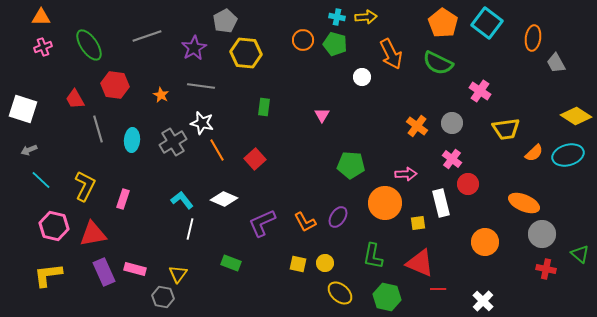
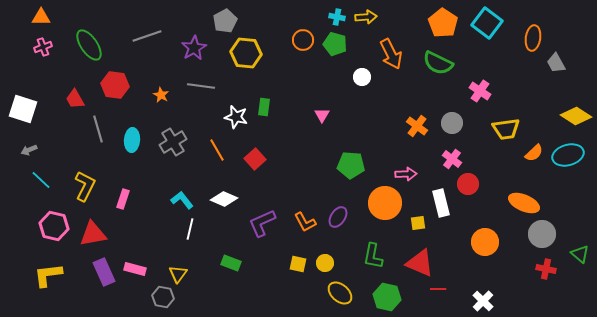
white star at (202, 123): moved 34 px right, 6 px up
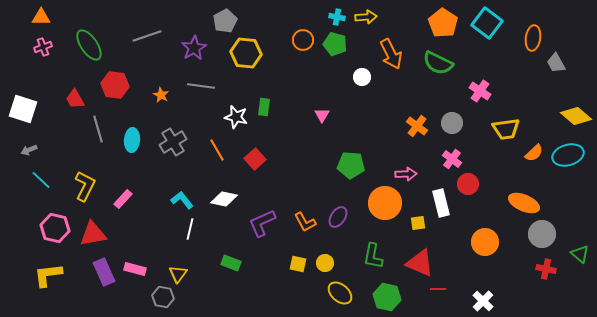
yellow diamond at (576, 116): rotated 8 degrees clockwise
pink rectangle at (123, 199): rotated 24 degrees clockwise
white diamond at (224, 199): rotated 12 degrees counterclockwise
pink hexagon at (54, 226): moved 1 px right, 2 px down
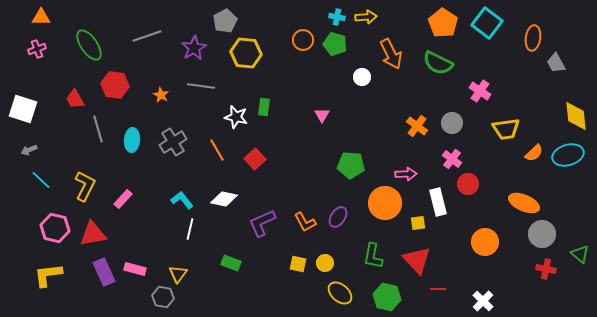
pink cross at (43, 47): moved 6 px left, 2 px down
yellow diamond at (576, 116): rotated 44 degrees clockwise
white rectangle at (441, 203): moved 3 px left, 1 px up
red triangle at (420, 263): moved 3 px left, 3 px up; rotated 24 degrees clockwise
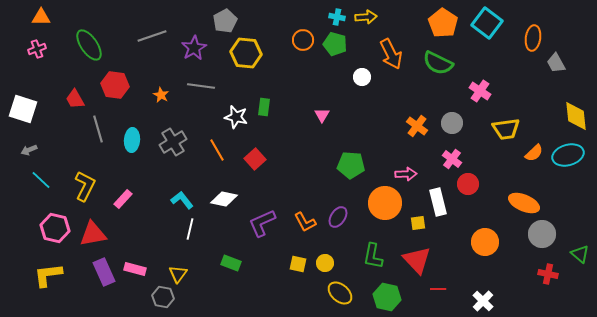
gray line at (147, 36): moved 5 px right
red cross at (546, 269): moved 2 px right, 5 px down
